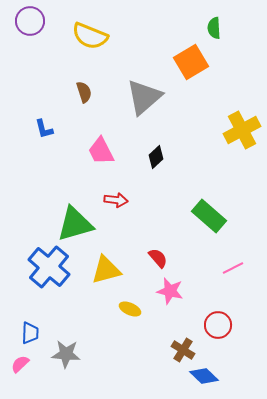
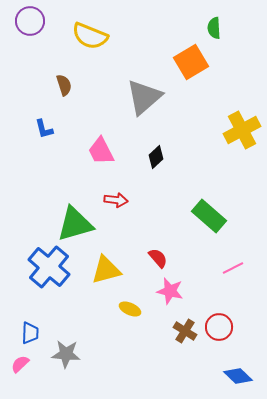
brown semicircle: moved 20 px left, 7 px up
red circle: moved 1 px right, 2 px down
brown cross: moved 2 px right, 19 px up
blue diamond: moved 34 px right
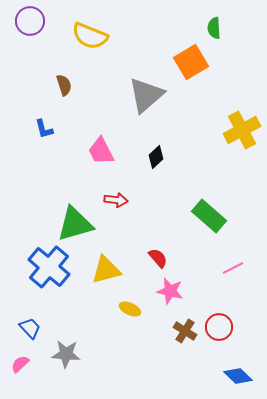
gray triangle: moved 2 px right, 2 px up
blue trapezoid: moved 5 px up; rotated 45 degrees counterclockwise
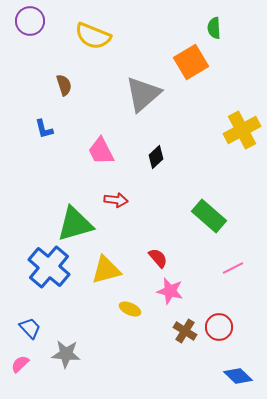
yellow semicircle: moved 3 px right
gray triangle: moved 3 px left, 1 px up
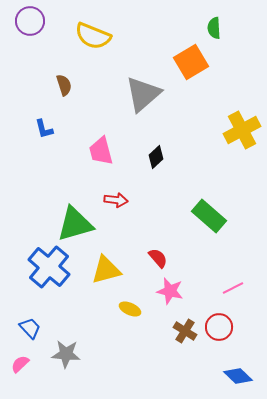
pink trapezoid: rotated 12 degrees clockwise
pink line: moved 20 px down
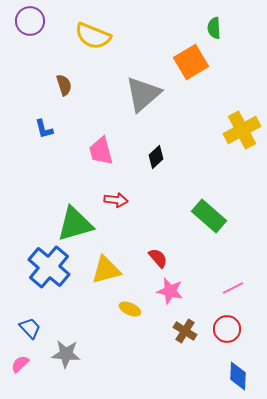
red circle: moved 8 px right, 2 px down
blue diamond: rotated 48 degrees clockwise
